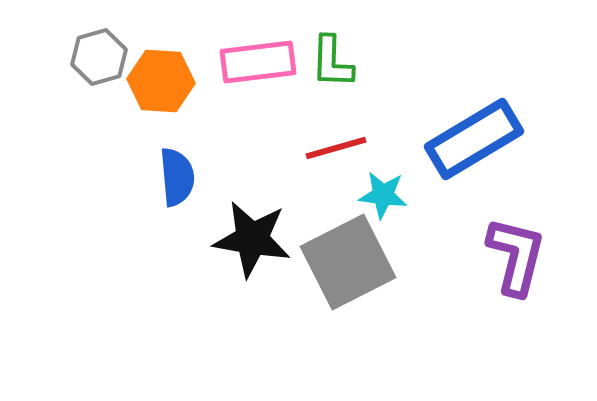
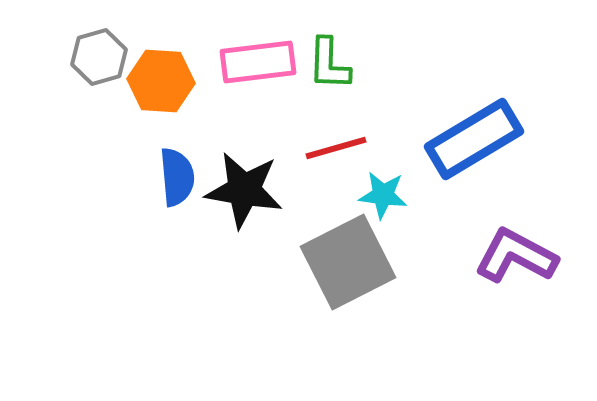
green L-shape: moved 3 px left, 2 px down
black star: moved 8 px left, 49 px up
purple L-shape: rotated 76 degrees counterclockwise
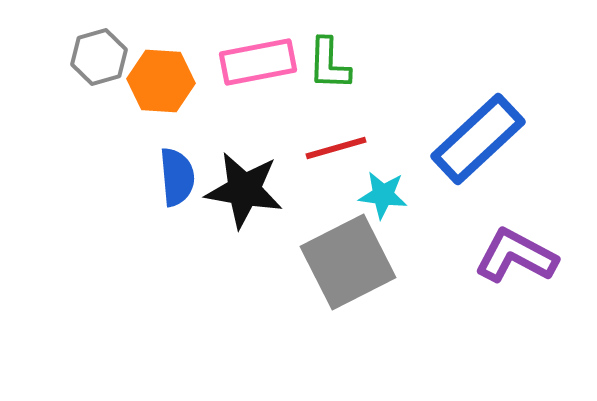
pink rectangle: rotated 4 degrees counterclockwise
blue rectangle: moved 4 px right; rotated 12 degrees counterclockwise
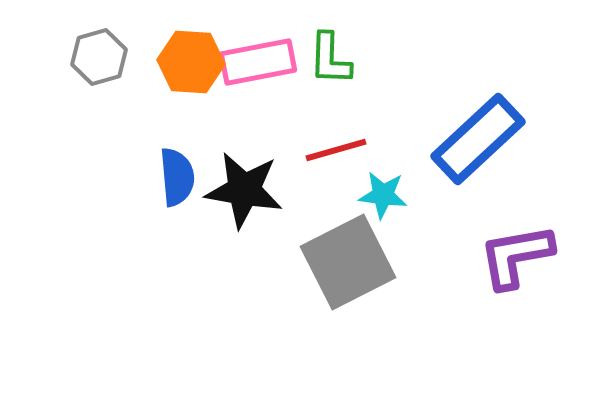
green L-shape: moved 1 px right, 5 px up
orange hexagon: moved 30 px right, 19 px up
red line: moved 2 px down
purple L-shape: rotated 38 degrees counterclockwise
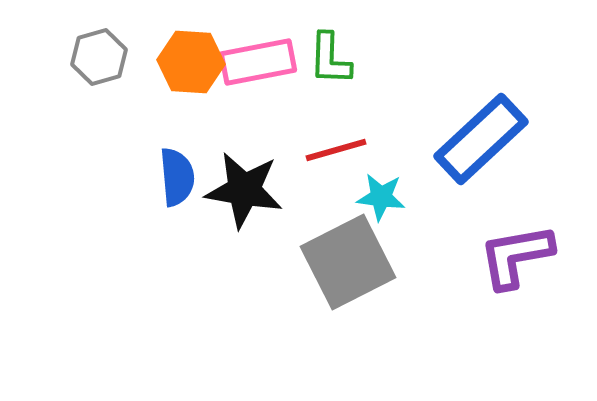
blue rectangle: moved 3 px right
cyan star: moved 2 px left, 2 px down
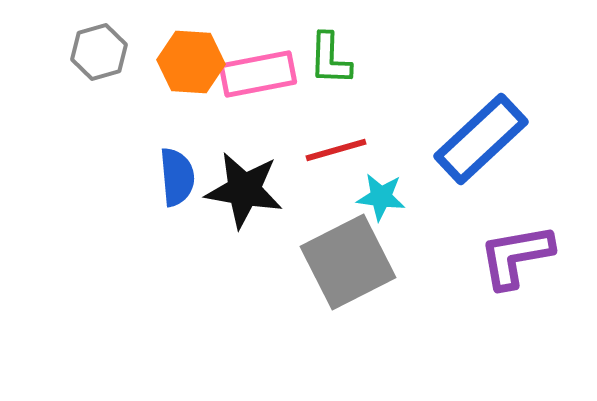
gray hexagon: moved 5 px up
pink rectangle: moved 12 px down
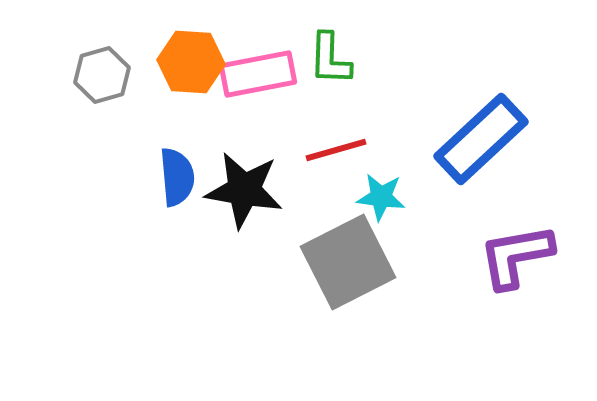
gray hexagon: moved 3 px right, 23 px down
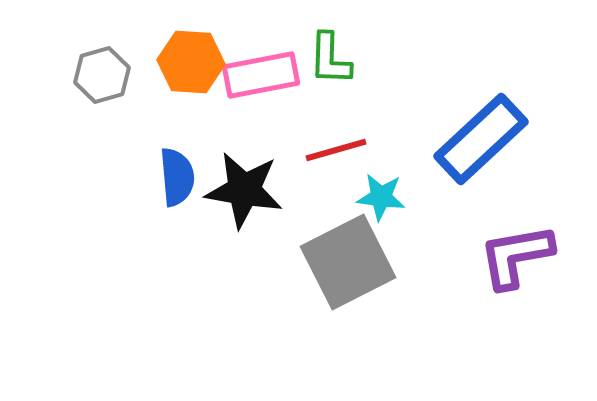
pink rectangle: moved 3 px right, 1 px down
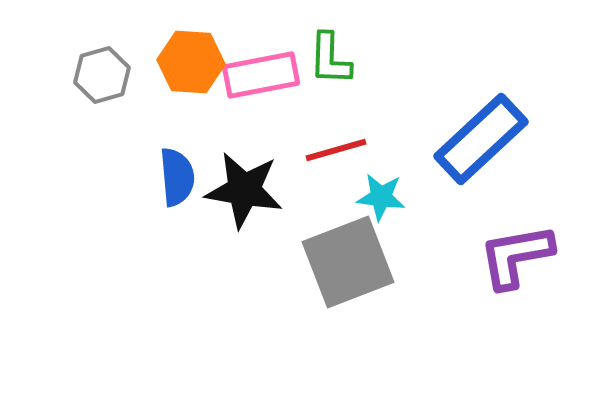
gray square: rotated 6 degrees clockwise
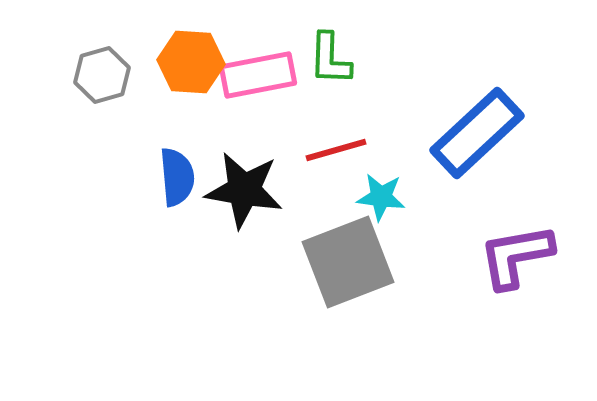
pink rectangle: moved 3 px left
blue rectangle: moved 4 px left, 6 px up
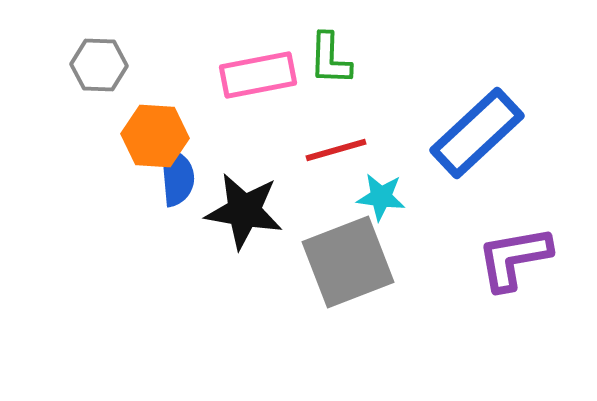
orange hexagon: moved 36 px left, 74 px down
gray hexagon: moved 3 px left, 10 px up; rotated 18 degrees clockwise
black star: moved 21 px down
purple L-shape: moved 2 px left, 2 px down
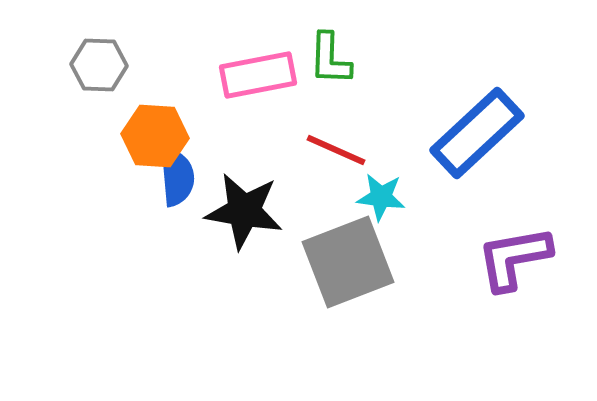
red line: rotated 40 degrees clockwise
